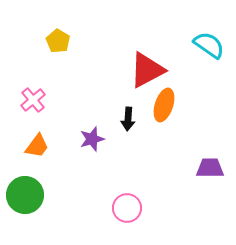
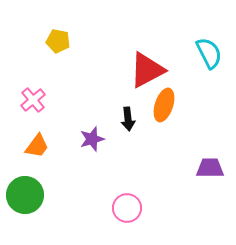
yellow pentagon: rotated 20 degrees counterclockwise
cyan semicircle: moved 8 px down; rotated 28 degrees clockwise
black arrow: rotated 10 degrees counterclockwise
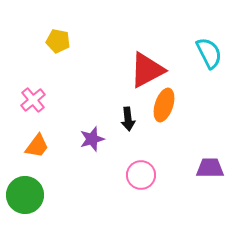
pink circle: moved 14 px right, 33 px up
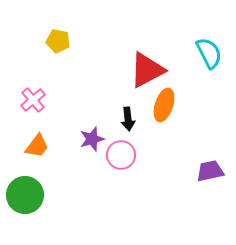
purple trapezoid: moved 3 px down; rotated 12 degrees counterclockwise
pink circle: moved 20 px left, 20 px up
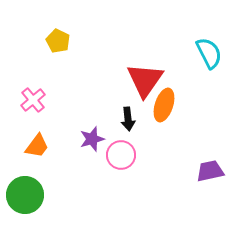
yellow pentagon: rotated 15 degrees clockwise
red triangle: moved 2 px left, 10 px down; rotated 27 degrees counterclockwise
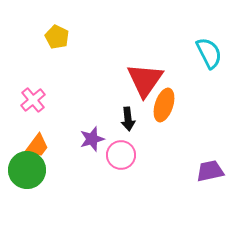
yellow pentagon: moved 1 px left, 4 px up
green circle: moved 2 px right, 25 px up
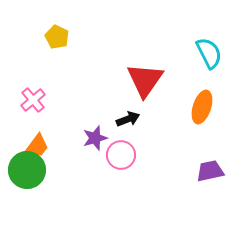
orange ellipse: moved 38 px right, 2 px down
black arrow: rotated 105 degrees counterclockwise
purple star: moved 3 px right, 1 px up
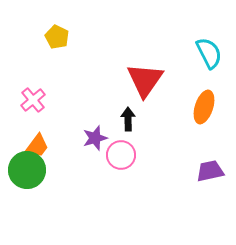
orange ellipse: moved 2 px right
black arrow: rotated 70 degrees counterclockwise
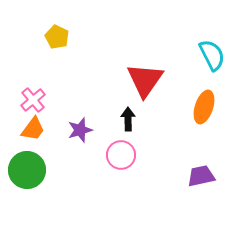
cyan semicircle: moved 3 px right, 2 px down
purple star: moved 15 px left, 8 px up
orange trapezoid: moved 4 px left, 17 px up
purple trapezoid: moved 9 px left, 5 px down
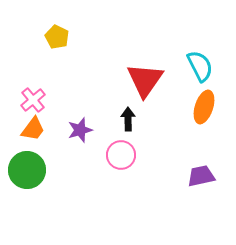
cyan semicircle: moved 12 px left, 11 px down
